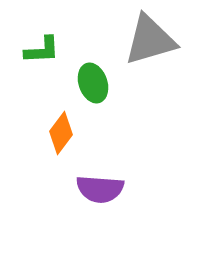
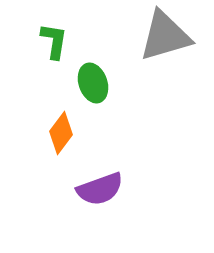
gray triangle: moved 15 px right, 4 px up
green L-shape: moved 12 px right, 9 px up; rotated 78 degrees counterclockwise
purple semicircle: rotated 24 degrees counterclockwise
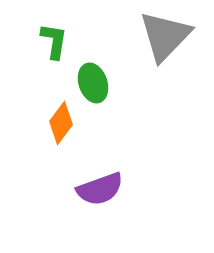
gray triangle: rotated 30 degrees counterclockwise
orange diamond: moved 10 px up
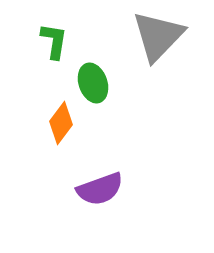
gray triangle: moved 7 px left
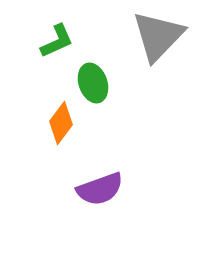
green L-shape: moved 3 px right; rotated 57 degrees clockwise
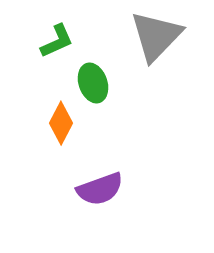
gray triangle: moved 2 px left
orange diamond: rotated 9 degrees counterclockwise
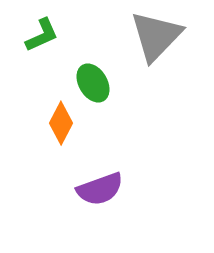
green L-shape: moved 15 px left, 6 px up
green ellipse: rotated 12 degrees counterclockwise
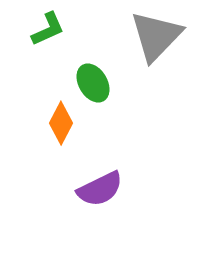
green L-shape: moved 6 px right, 6 px up
purple semicircle: rotated 6 degrees counterclockwise
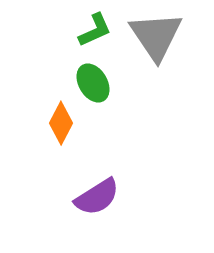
green L-shape: moved 47 px right, 1 px down
gray triangle: rotated 18 degrees counterclockwise
purple semicircle: moved 3 px left, 8 px down; rotated 6 degrees counterclockwise
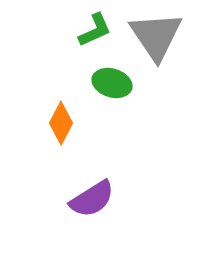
green ellipse: moved 19 px right; rotated 42 degrees counterclockwise
purple semicircle: moved 5 px left, 2 px down
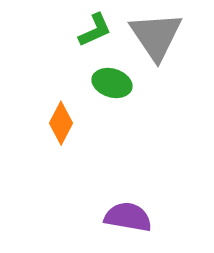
purple semicircle: moved 36 px right, 18 px down; rotated 138 degrees counterclockwise
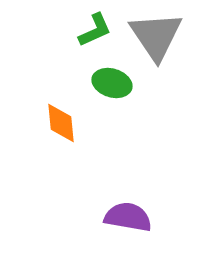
orange diamond: rotated 33 degrees counterclockwise
